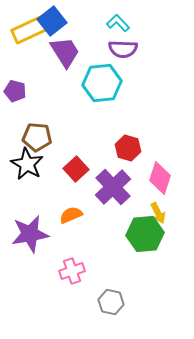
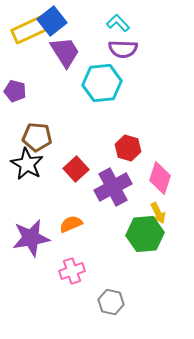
purple cross: rotated 15 degrees clockwise
orange semicircle: moved 9 px down
purple star: moved 1 px right, 4 px down
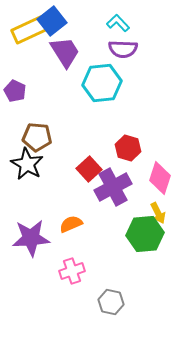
purple pentagon: rotated 10 degrees clockwise
red square: moved 13 px right
purple star: rotated 6 degrees clockwise
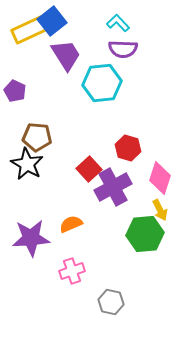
purple trapezoid: moved 1 px right, 3 px down
yellow arrow: moved 2 px right, 3 px up
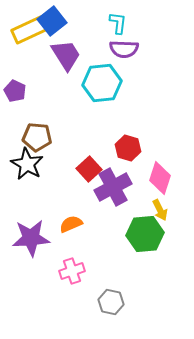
cyan L-shape: rotated 50 degrees clockwise
purple semicircle: moved 1 px right
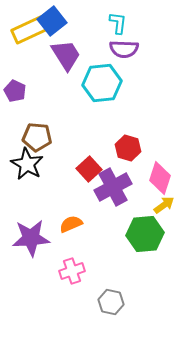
yellow arrow: moved 4 px right, 5 px up; rotated 100 degrees counterclockwise
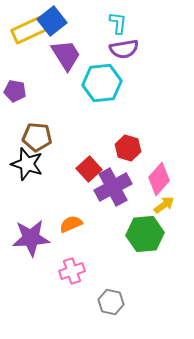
purple semicircle: rotated 12 degrees counterclockwise
purple pentagon: rotated 15 degrees counterclockwise
black star: rotated 12 degrees counterclockwise
pink diamond: moved 1 px left, 1 px down; rotated 24 degrees clockwise
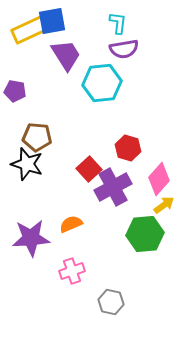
blue square: rotated 28 degrees clockwise
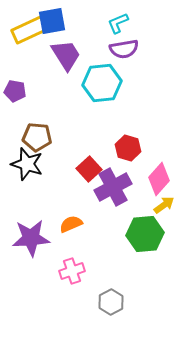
cyan L-shape: rotated 120 degrees counterclockwise
gray hexagon: rotated 20 degrees clockwise
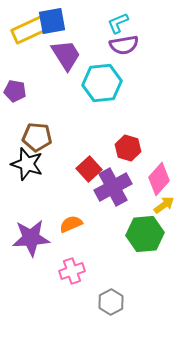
purple semicircle: moved 4 px up
